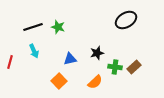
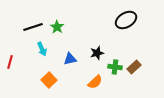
green star: moved 1 px left; rotated 16 degrees clockwise
cyan arrow: moved 8 px right, 2 px up
orange square: moved 10 px left, 1 px up
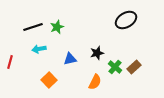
green star: rotated 16 degrees clockwise
cyan arrow: moved 3 px left; rotated 104 degrees clockwise
green cross: rotated 32 degrees clockwise
orange semicircle: rotated 21 degrees counterclockwise
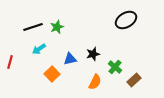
cyan arrow: rotated 24 degrees counterclockwise
black star: moved 4 px left, 1 px down
brown rectangle: moved 13 px down
orange square: moved 3 px right, 6 px up
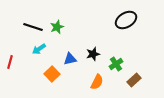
black line: rotated 36 degrees clockwise
green cross: moved 1 px right, 3 px up; rotated 16 degrees clockwise
orange semicircle: moved 2 px right
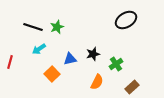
brown rectangle: moved 2 px left, 7 px down
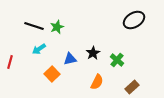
black ellipse: moved 8 px right
black line: moved 1 px right, 1 px up
black star: moved 1 px up; rotated 16 degrees counterclockwise
green cross: moved 1 px right, 4 px up; rotated 16 degrees counterclockwise
